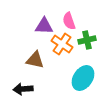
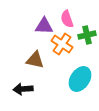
pink semicircle: moved 2 px left, 2 px up
green cross: moved 5 px up
cyan ellipse: moved 3 px left, 1 px down
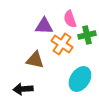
pink semicircle: moved 3 px right
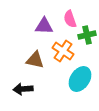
orange cross: moved 1 px right, 7 px down
